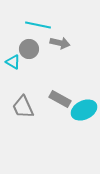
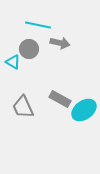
cyan ellipse: rotated 10 degrees counterclockwise
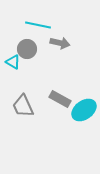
gray circle: moved 2 px left
gray trapezoid: moved 1 px up
